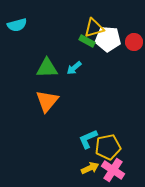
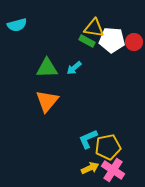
yellow triangle: rotated 25 degrees clockwise
white pentagon: moved 4 px right, 1 px down
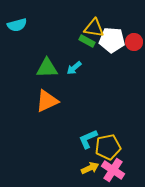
orange triangle: rotated 25 degrees clockwise
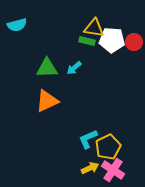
green rectangle: rotated 14 degrees counterclockwise
yellow pentagon: rotated 15 degrees counterclockwise
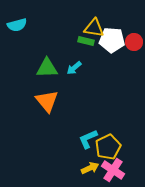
green rectangle: moved 1 px left
orange triangle: rotated 45 degrees counterclockwise
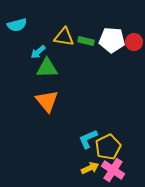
yellow triangle: moved 30 px left, 9 px down
cyan arrow: moved 36 px left, 16 px up
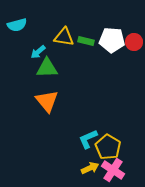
yellow pentagon: rotated 15 degrees counterclockwise
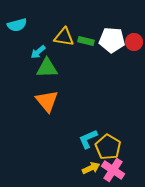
yellow arrow: moved 1 px right
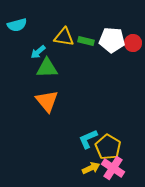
red circle: moved 1 px left, 1 px down
pink cross: moved 2 px up
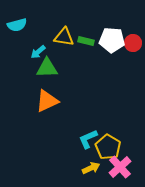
orange triangle: rotated 45 degrees clockwise
pink cross: moved 7 px right, 1 px up; rotated 15 degrees clockwise
